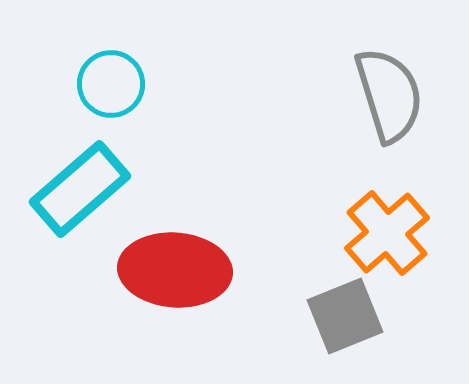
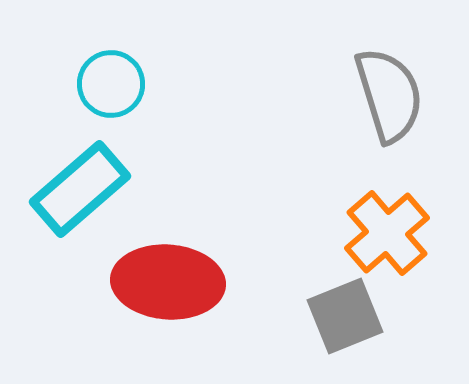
red ellipse: moved 7 px left, 12 px down
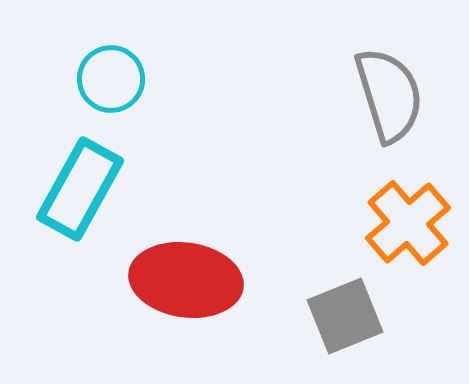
cyan circle: moved 5 px up
cyan rectangle: rotated 20 degrees counterclockwise
orange cross: moved 21 px right, 10 px up
red ellipse: moved 18 px right, 2 px up; rotated 4 degrees clockwise
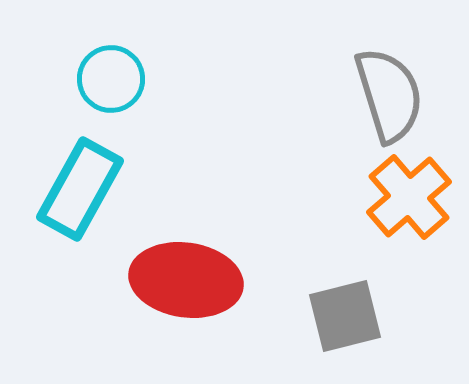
orange cross: moved 1 px right, 26 px up
gray square: rotated 8 degrees clockwise
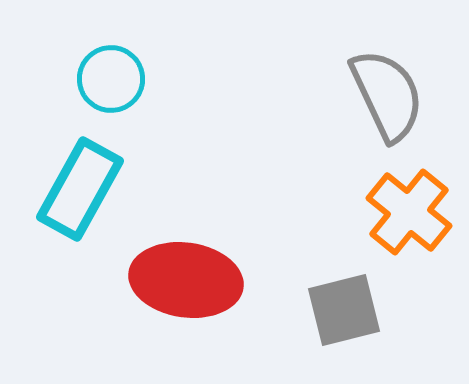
gray semicircle: moved 2 px left; rotated 8 degrees counterclockwise
orange cross: moved 15 px down; rotated 10 degrees counterclockwise
gray square: moved 1 px left, 6 px up
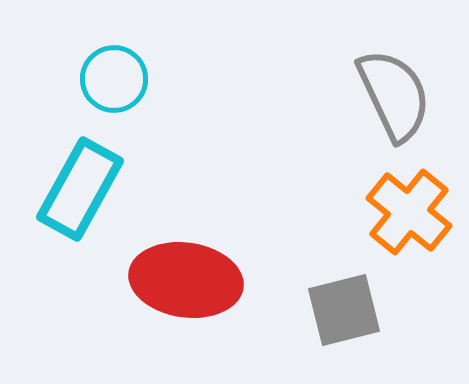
cyan circle: moved 3 px right
gray semicircle: moved 7 px right
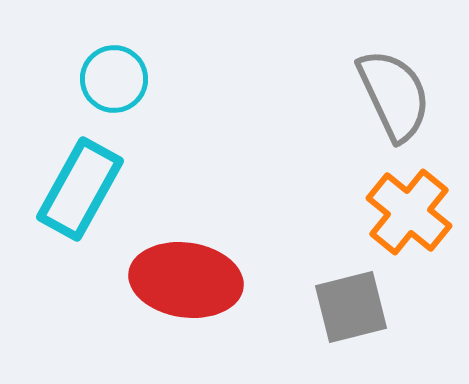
gray square: moved 7 px right, 3 px up
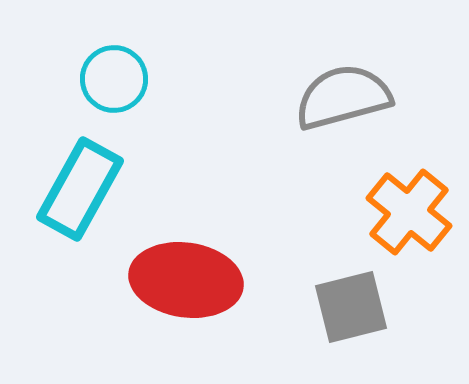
gray semicircle: moved 51 px left, 2 px down; rotated 80 degrees counterclockwise
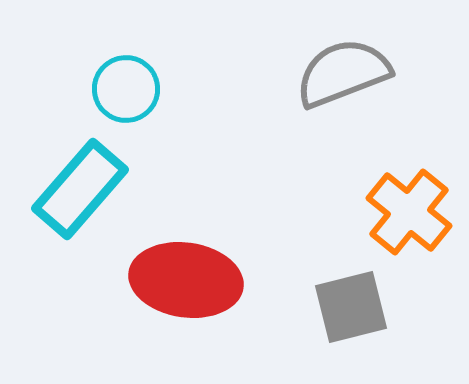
cyan circle: moved 12 px right, 10 px down
gray semicircle: moved 24 px up; rotated 6 degrees counterclockwise
cyan rectangle: rotated 12 degrees clockwise
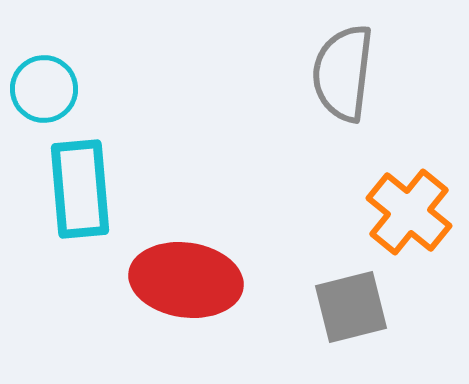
gray semicircle: rotated 62 degrees counterclockwise
cyan circle: moved 82 px left
cyan rectangle: rotated 46 degrees counterclockwise
